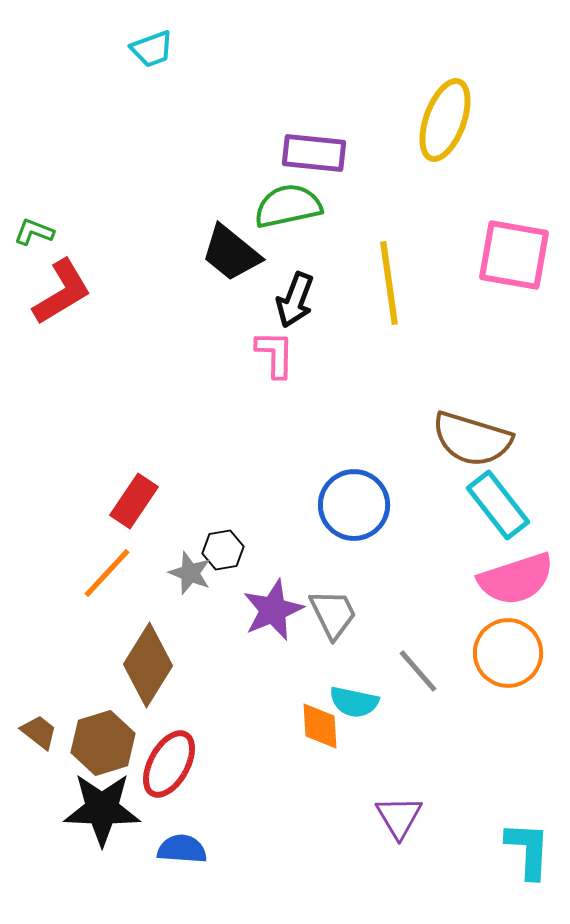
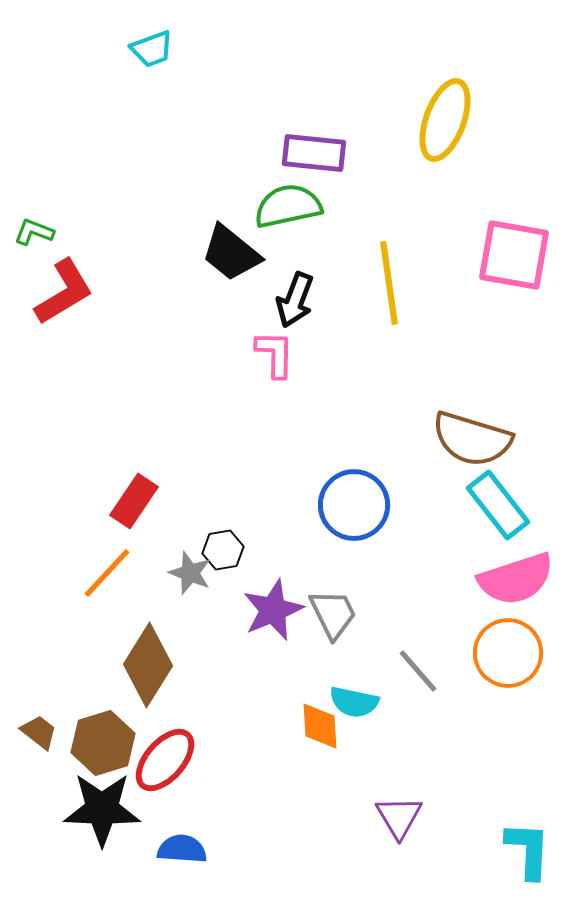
red L-shape: moved 2 px right
red ellipse: moved 4 px left, 4 px up; rotated 12 degrees clockwise
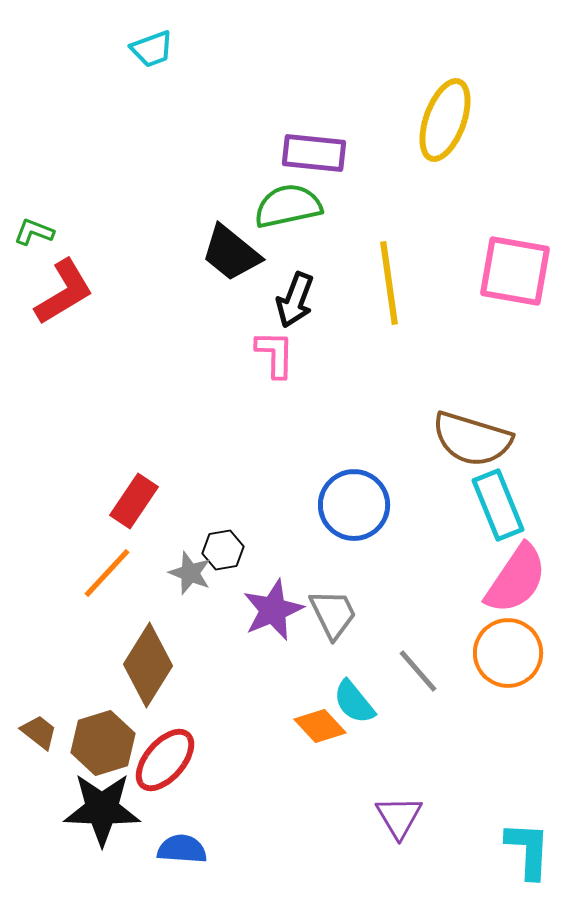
pink square: moved 1 px right, 16 px down
cyan rectangle: rotated 16 degrees clockwise
pink semicircle: rotated 38 degrees counterclockwise
cyan semicircle: rotated 39 degrees clockwise
orange diamond: rotated 39 degrees counterclockwise
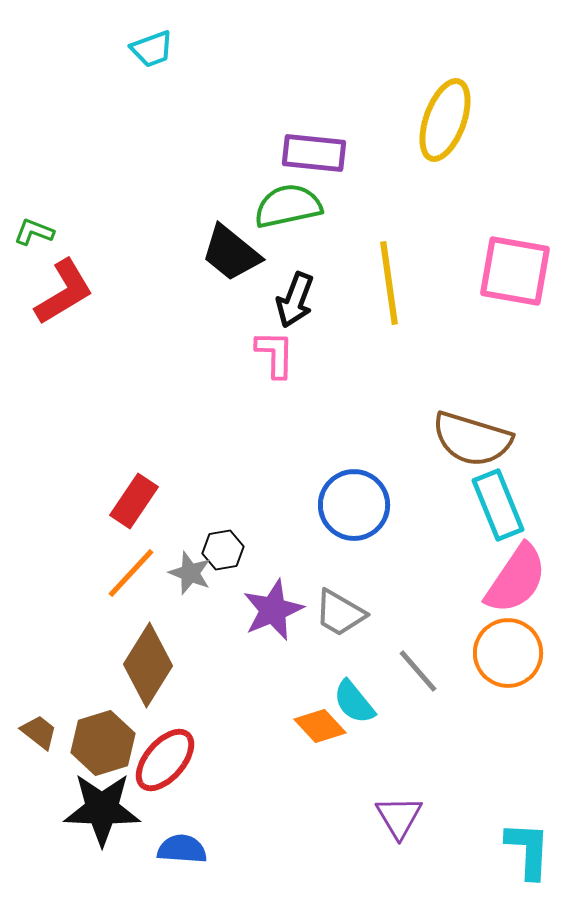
orange line: moved 24 px right
gray trapezoid: moved 7 px right, 1 px up; rotated 146 degrees clockwise
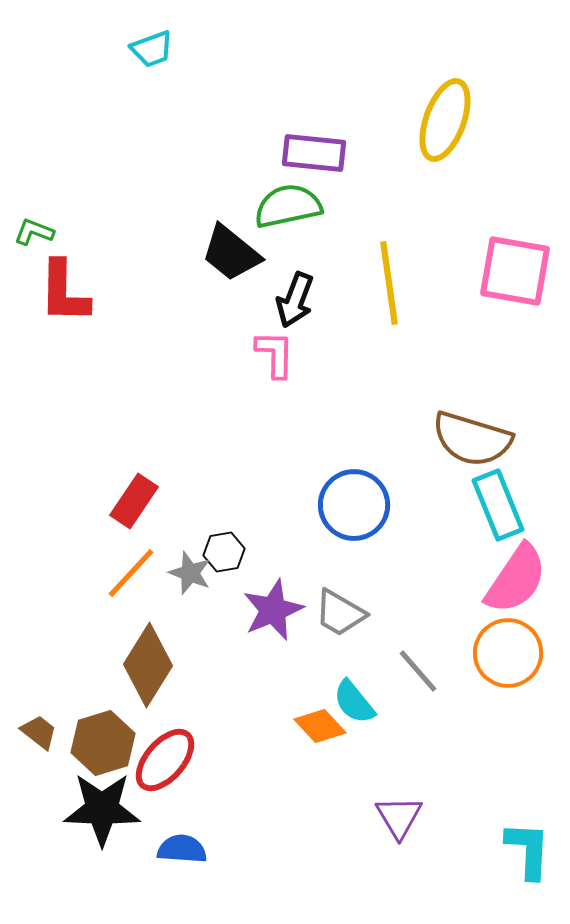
red L-shape: rotated 122 degrees clockwise
black hexagon: moved 1 px right, 2 px down
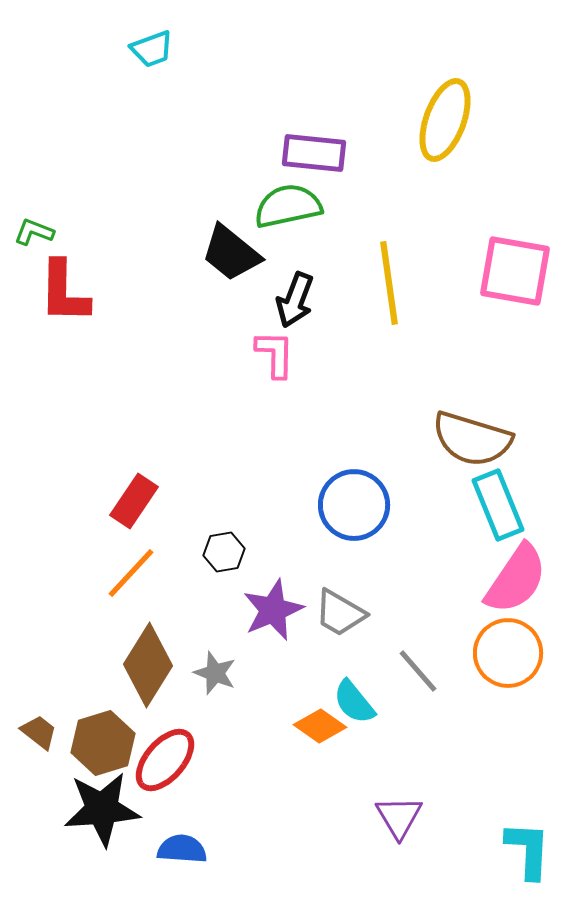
gray star: moved 25 px right, 100 px down
orange diamond: rotated 12 degrees counterclockwise
black star: rotated 6 degrees counterclockwise
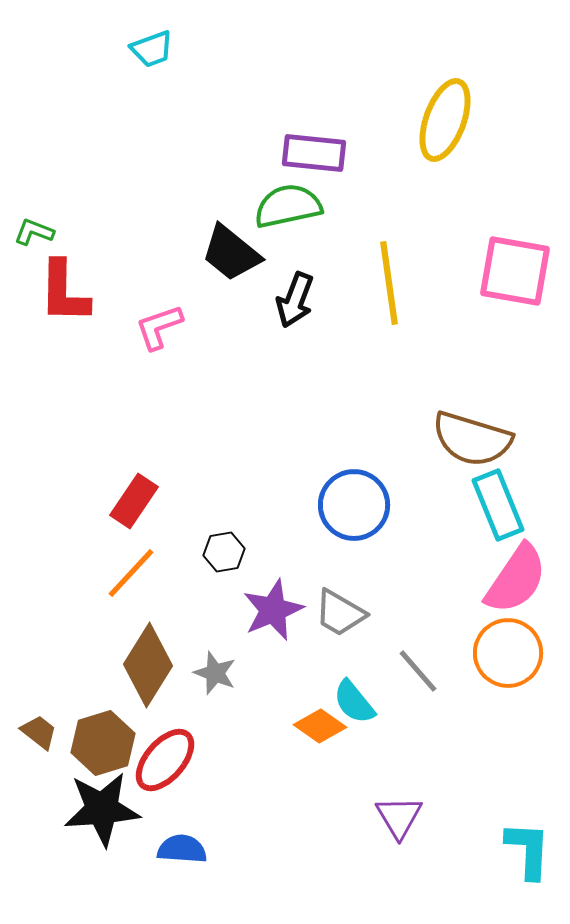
pink L-shape: moved 116 px left, 27 px up; rotated 110 degrees counterclockwise
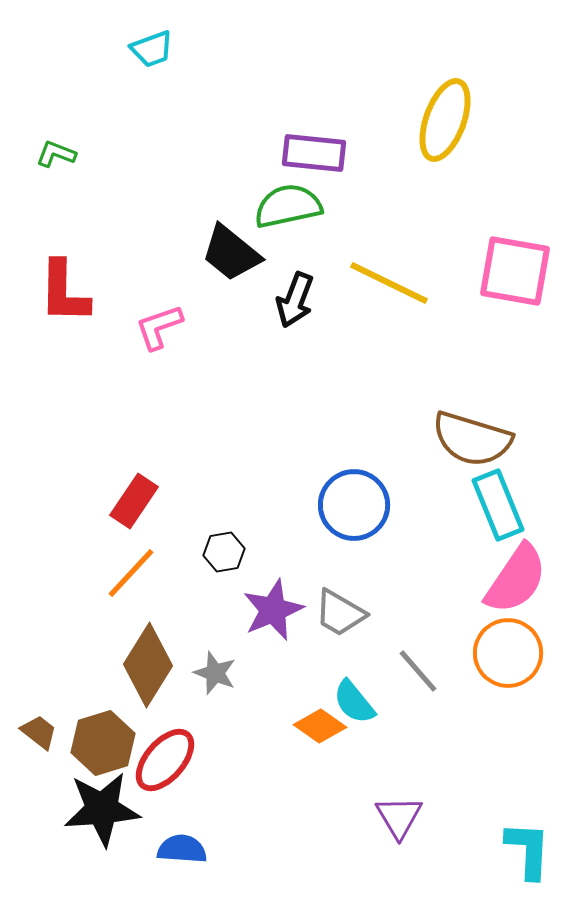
green L-shape: moved 22 px right, 78 px up
yellow line: rotated 56 degrees counterclockwise
